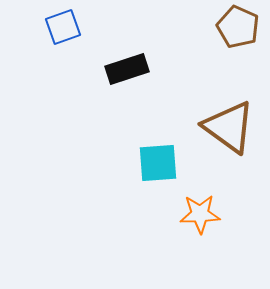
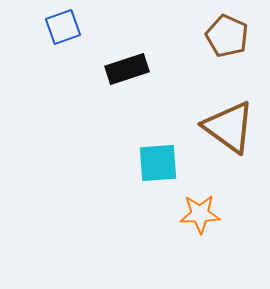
brown pentagon: moved 11 px left, 9 px down
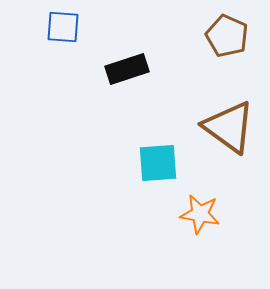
blue square: rotated 24 degrees clockwise
orange star: rotated 12 degrees clockwise
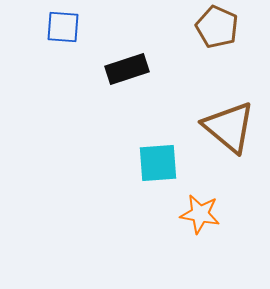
brown pentagon: moved 10 px left, 9 px up
brown triangle: rotated 4 degrees clockwise
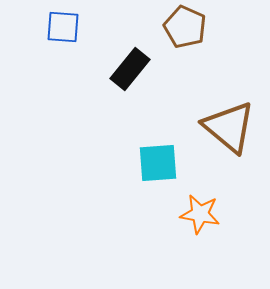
brown pentagon: moved 32 px left
black rectangle: moved 3 px right; rotated 33 degrees counterclockwise
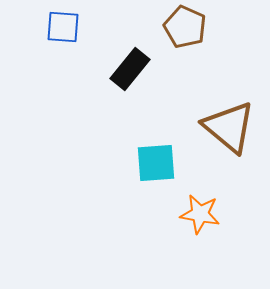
cyan square: moved 2 px left
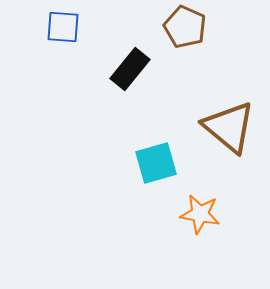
cyan square: rotated 12 degrees counterclockwise
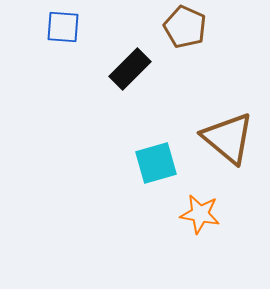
black rectangle: rotated 6 degrees clockwise
brown triangle: moved 1 px left, 11 px down
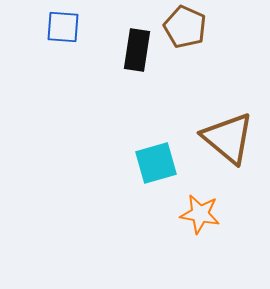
black rectangle: moved 7 px right, 19 px up; rotated 36 degrees counterclockwise
